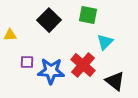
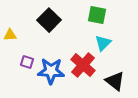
green square: moved 9 px right
cyan triangle: moved 2 px left, 1 px down
purple square: rotated 16 degrees clockwise
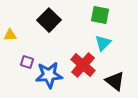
green square: moved 3 px right
blue star: moved 2 px left, 4 px down; rotated 8 degrees counterclockwise
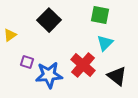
yellow triangle: rotated 32 degrees counterclockwise
cyan triangle: moved 2 px right
black triangle: moved 2 px right, 5 px up
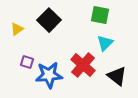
yellow triangle: moved 7 px right, 6 px up
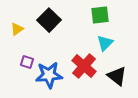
green square: rotated 18 degrees counterclockwise
red cross: moved 1 px right, 1 px down
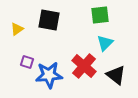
black square: rotated 35 degrees counterclockwise
black triangle: moved 1 px left, 1 px up
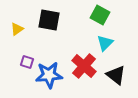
green square: rotated 36 degrees clockwise
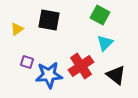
red cross: moved 3 px left; rotated 15 degrees clockwise
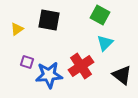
black triangle: moved 6 px right
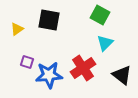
red cross: moved 2 px right, 2 px down
